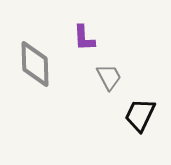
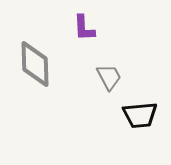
purple L-shape: moved 10 px up
black trapezoid: rotated 120 degrees counterclockwise
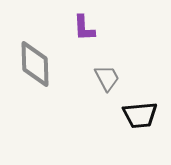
gray trapezoid: moved 2 px left, 1 px down
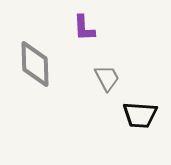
black trapezoid: rotated 9 degrees clockwise
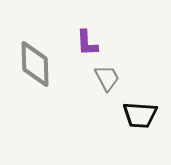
purple L-shape: moved 3 px right, 15 px down
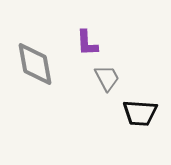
gray diamond: rotated 9 degrees counterclockwise
black trapezoid: moved 2 px up
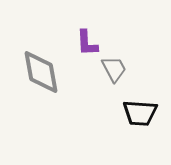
gray diamond: moved 6 px right, 8 px down
gray trapezoid: moved 7 px right, 9 px up
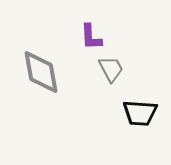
purple L-shape: moved 4 px right, 6 px up
gray trapezoid: moved 3 px left
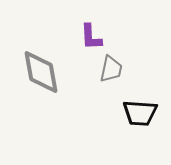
gray trapezoid: rotated 40 degrees clockwise
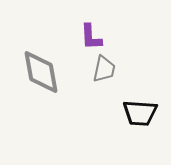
gray trapezoid: moved 7 px left
